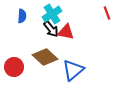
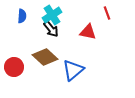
cyan cross: moved 1 px down
red triangle: moved 22 px right
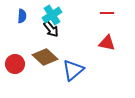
red line: rotated 72 degrees counterclockwise
red triangle: moved 19 px right, 11 px down
red circle: moved 1 px right, 3 px up
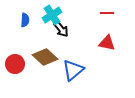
blue semicircle: moved 3 px right, 4 px down
black arrow: moved 10 px right
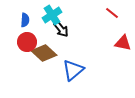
red line: moved 5 px right; rotated 40 degrees clockwise
red triangle: moved 16 px right
brown diamond: moved 1 px left, 4 px up
red circle: moved 12 px right, 22 px up
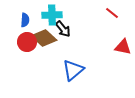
cyan cross: rotated 30 degrees clockwise
black arrow: moved 2 px right
red triangle: moved 4 px down
brown diamond: moved 15 px up
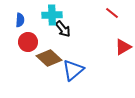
blue semicircle: moved 5 px left
brown diamond: moved 5 px right, 20 px down
red circle: moved 1 px right
red triangle: rotated 42 degrees counterclockwise
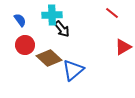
blue semicircle: rotated 40 degrees counterclockwise
black arrow: moved 1 px left
red circle: moved 3 px left, 3 px down
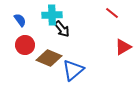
brown diamond: rotated 20 degrees counterclockwise
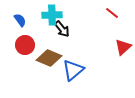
red triangle: rotated 12 degrees counterclockwise
